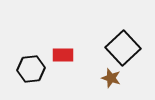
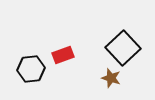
red rectangle: rotated 20 degrees counterclockwise
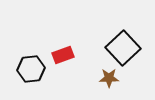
brown star: moved 2 px left; rotated 18 degrees counterclockwise
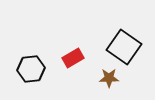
black square: moved 1 px right, 1 px up; rotated 12 degrees counterclockwise
red rectangle: moved 10 px right, 3 px down; rotated 10 degrees counterclockwise
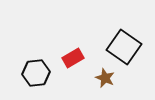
black hexagon: moved 5 px right, 4 px down
brown star: moved 4 px left; rotated 24 degrees clockwise
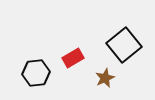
black square: moved 2 px up; rotated 16 degrees clockwise
brown star: rotated 24 degrees clockwise
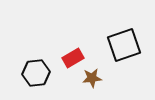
black square: rotated 20 degrees clockwise
brown star: moved 13 px left; rotated 18 degrees clockwise
